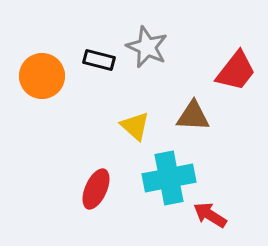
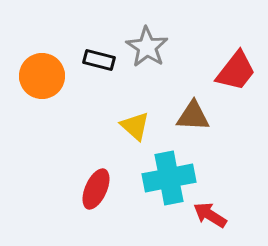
gray star: rotated 9 degrees clockwise
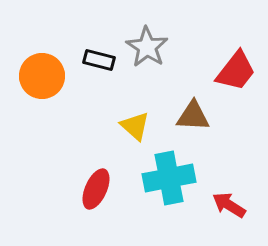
red arrow: moved 19 px right, 10 px up
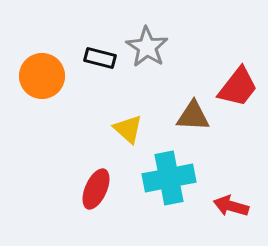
black rectangle: moved 1 px right, 2 px up
red trapezoid: moved 2 px right, 16 px down
yellow triangle: moved 7 px left, 3 px down
red arrow: moved 2 px right, 1 px down; rotated 16 degrees counterclockwise
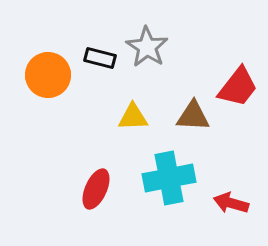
orange circle: moved 6 px right, 1 px up
yellow triangle: moved 5 px right, 12 px up; rotated 44 degrees counterclockwise
red arrow: moved 3 px up
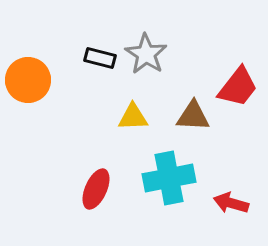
gray star: moved 1 px left, 7 px down
orange circle: moved 20 px left, 5 px down
